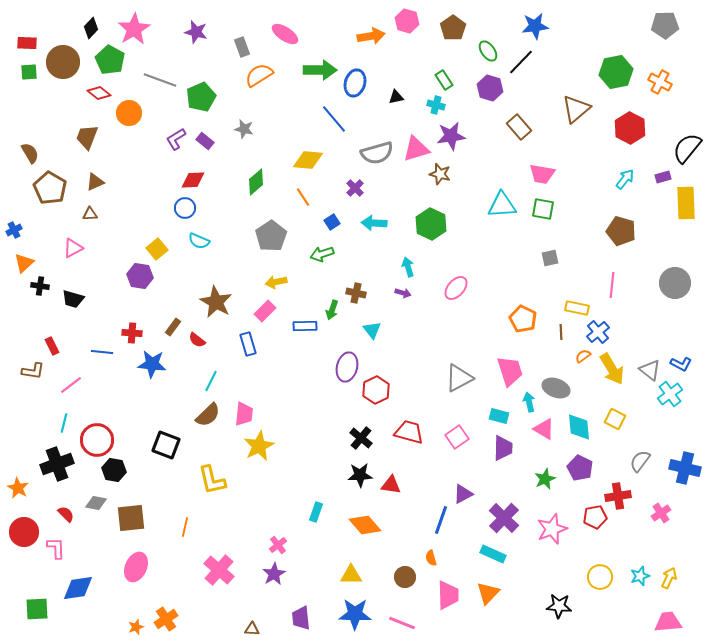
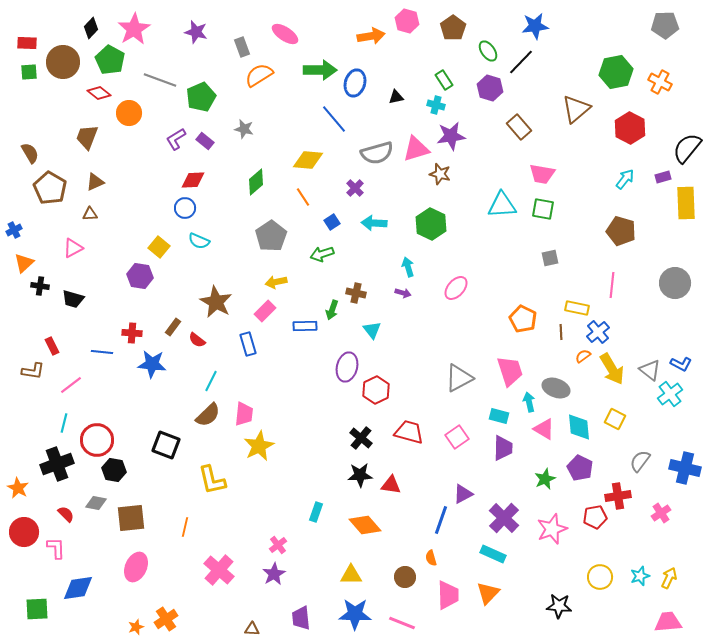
yellow square at (157, 249): moved 2 px right, 2 px up; rotated 10 degrees counterclockwise
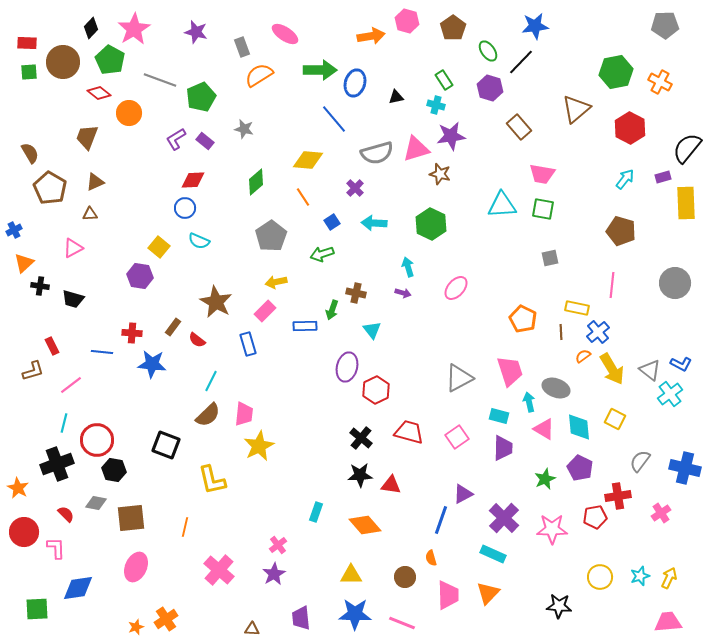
brown L-shape at (33, 371): rotated 25 degrees counterclockwise
pink star at (552, 529): rotated 20 degrees clockwise
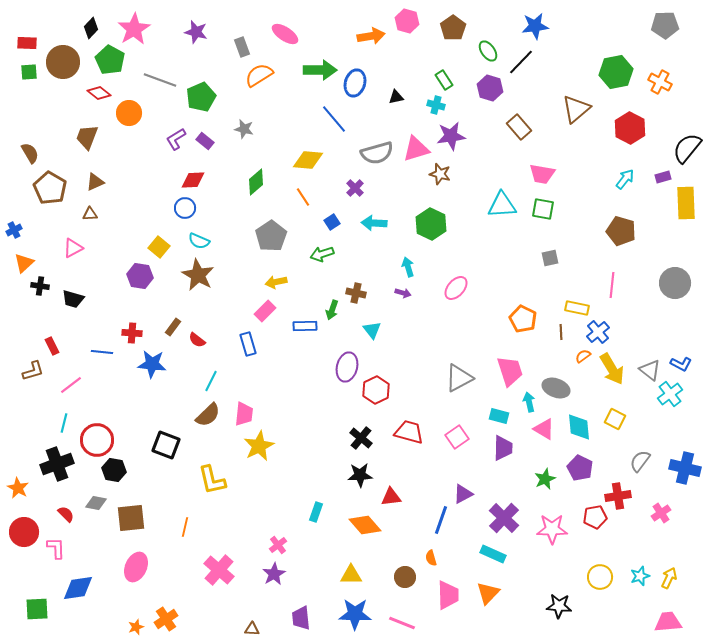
brown star at (216, 302): moved 18 px left, 27 px up
red triangle at (391, 485): moved 12 px down; rotated 15 degrees counterclockwise
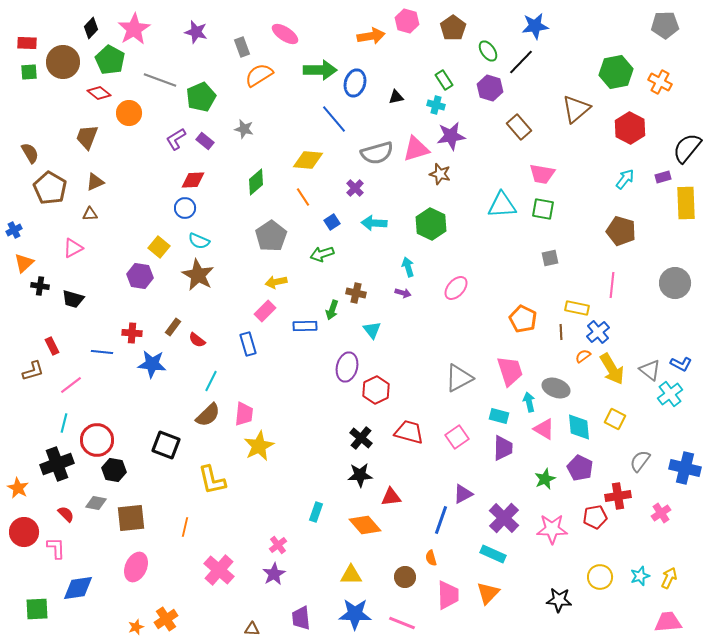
black star at (559, 606): moved 6 px up
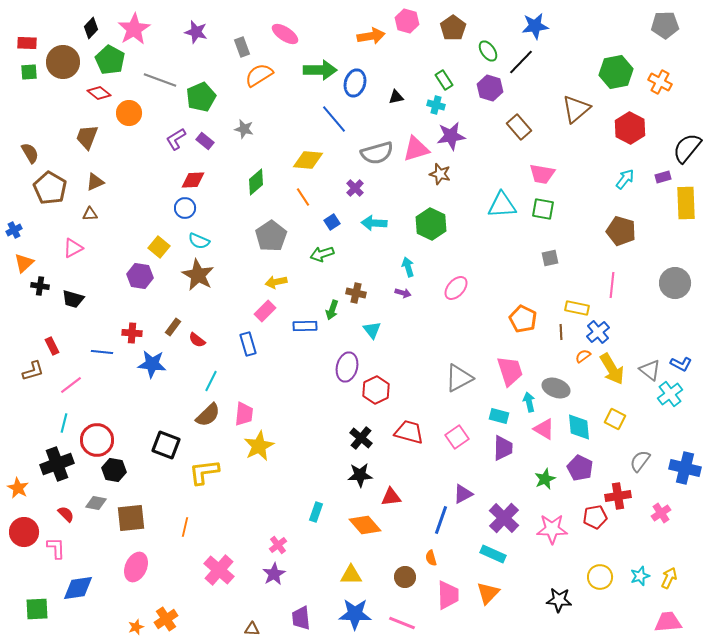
yellow L-shape at (212, 480): moved 8 px left, 8 px up; rotated 96 degrees clockwise
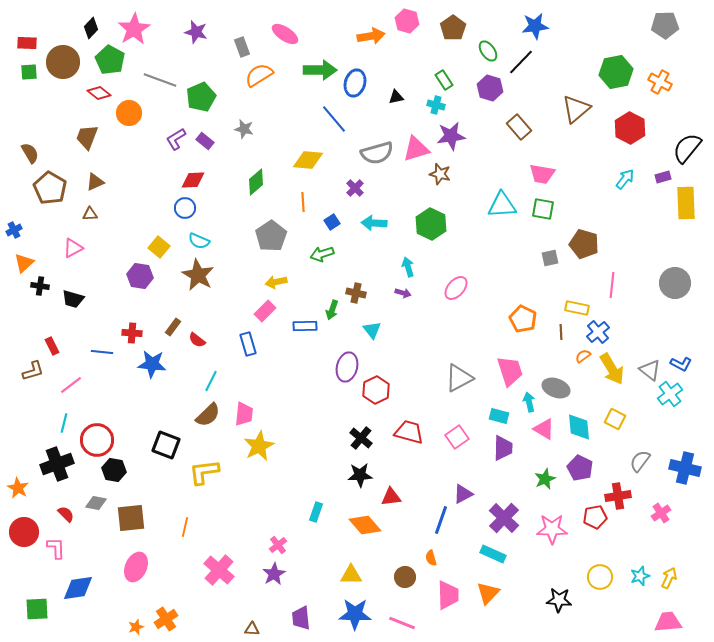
orange line at (303, 197): moved 5 px down; rotated 30 degrees clockwise
brown pentagon at (621, 231): moved 37 px left, 13 px down
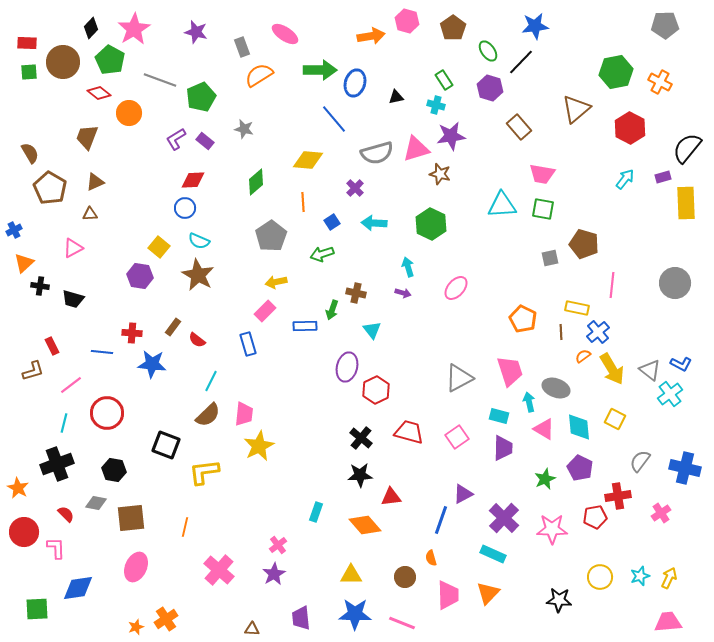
red circle at (97, 440): moved 10 px right, 27 px up
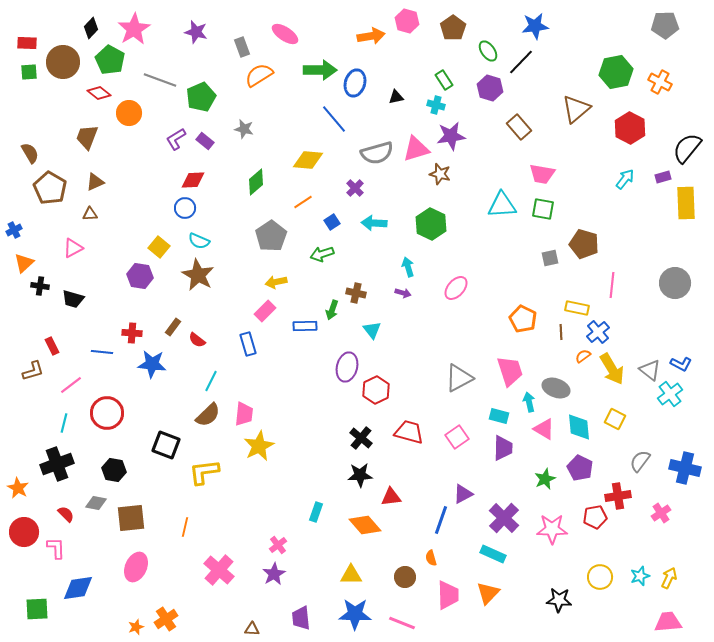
orange line at (303, 202): rotated 60 degrees clockwise
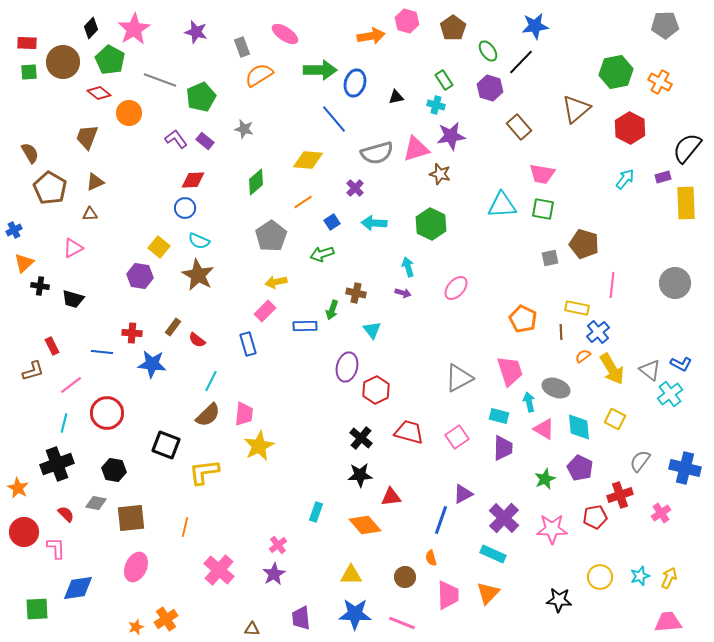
purple L-shape at (176, 139): rotated 85 degrees clockwise
red cross at (618, 496): moved 2 px right, 1 px up; rotated 10 degrees counterclockwise
